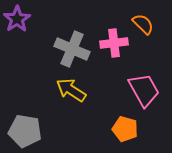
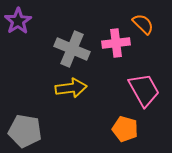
purple star: moved 1 px right, 2 px down
pink cross: moved 2 px right
yellow arrow: moved 2 px up; rotated 140 degrees clockwise
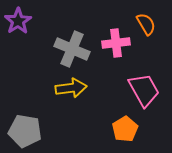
orange semicircle: moved 3 px right; rotated 15 degrees clockwise
orange pentagon: rotated 25 degrees clockwise
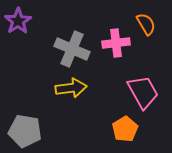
pink trapezoid: moved 1 px left, 2 px down
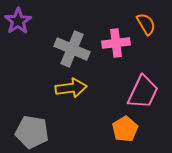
pink trapezoid: rotated 54 degrees clockwise
gray pentagon: moved 7 px right, 1 px down
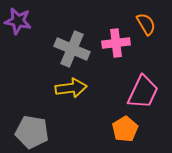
purple star: rotated 28 degrees counterclockwise
